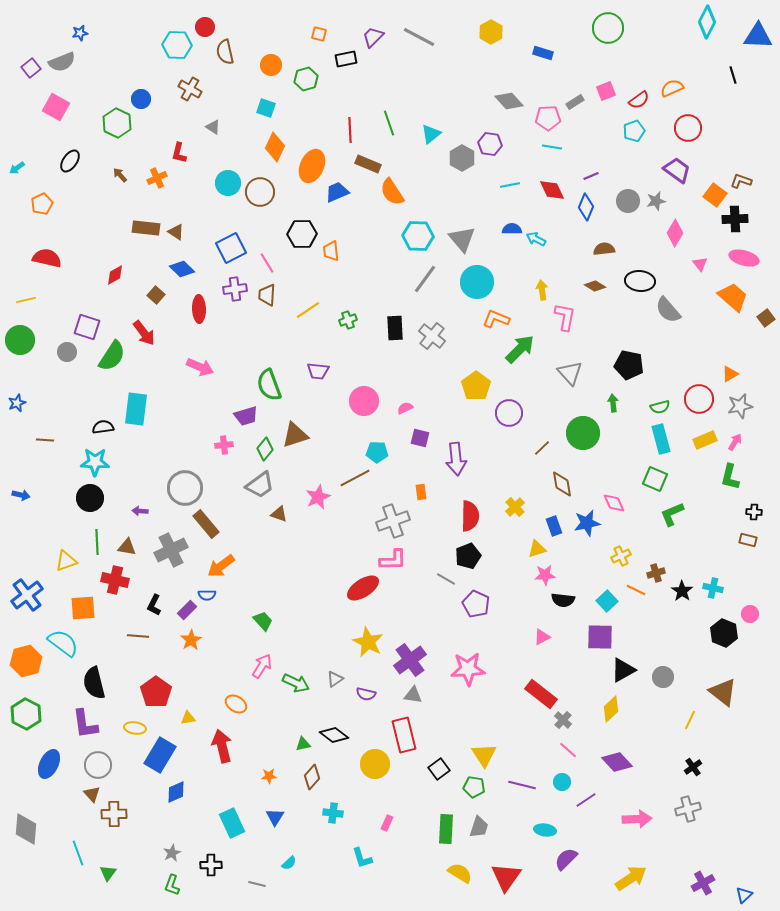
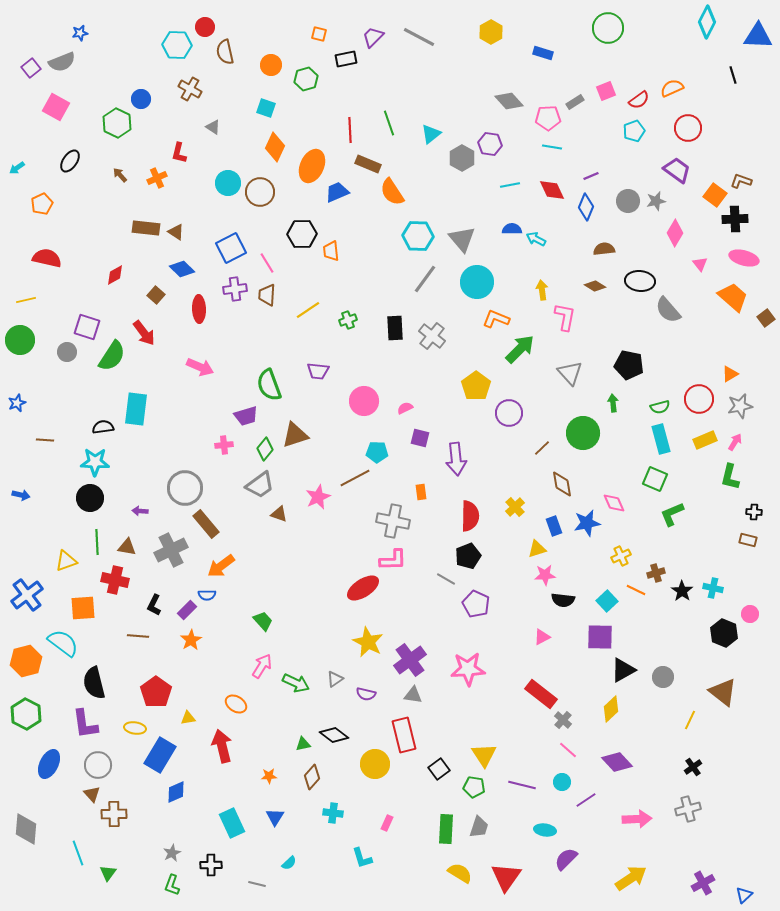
gray cross at (393, 521): rotated 32 degrees clockwise
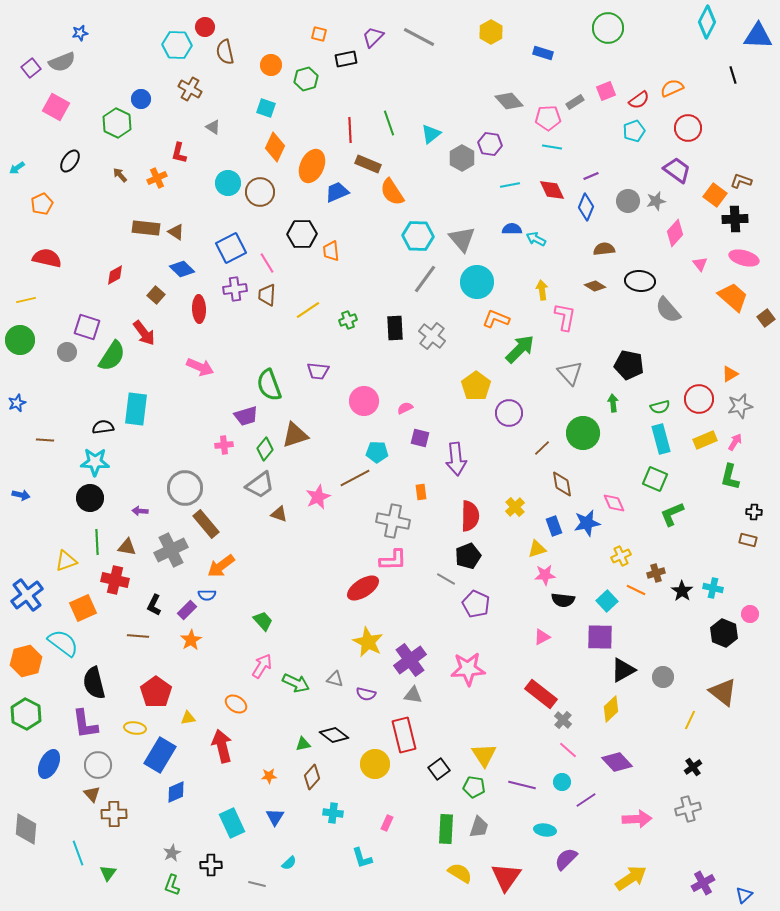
pink diamond at (675, 233): rotated 12 degrees clockwise
orange square at (83, 608): rotated 20 degrees counterclockwise
gray triangle at (335, 679): rotated 48 degrees clockwise
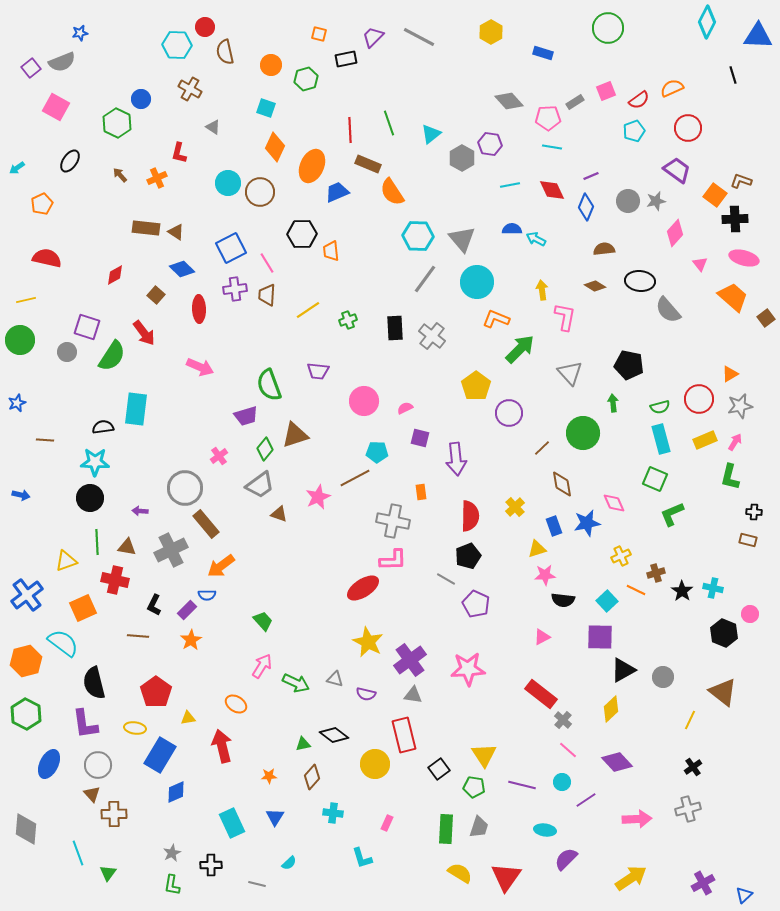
pink cross at (224, 445): moved 5 px left, 11 px down; rotated 30 degrees counterclockwise
green L-shape at (172, 885): rotated 10 degrees counterclockwise
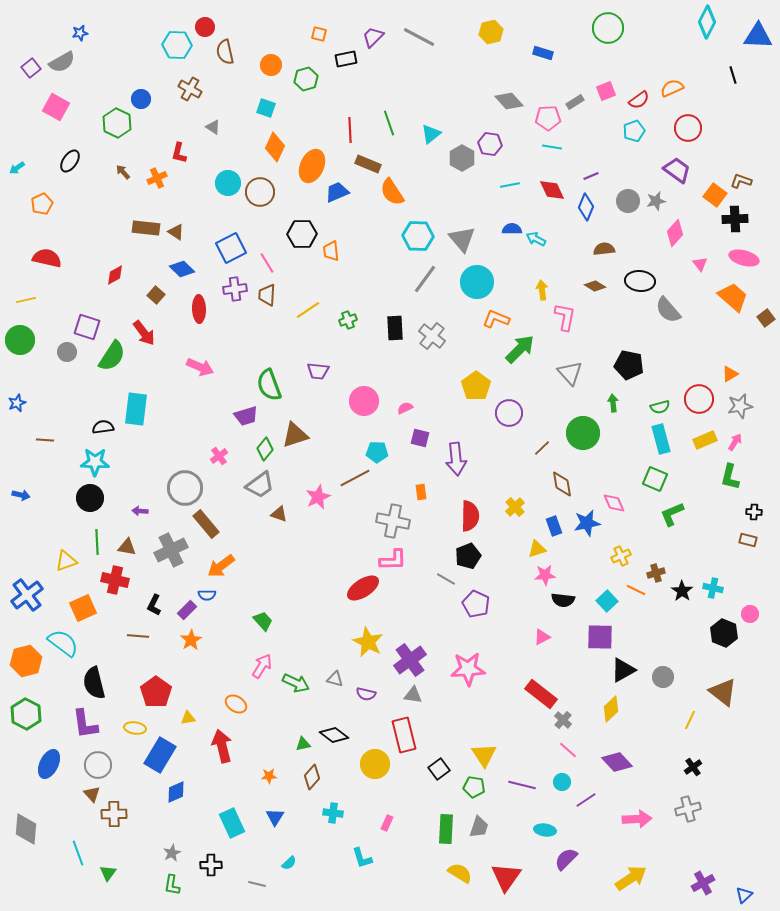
yellow hexagon at (491, 32): rotated 15 degrees clockwise
gray semicircle at (62, 62): rotated 8 degrees counterclockwise
brown arrow at (120, 175): moved 3 px right, 3 px up
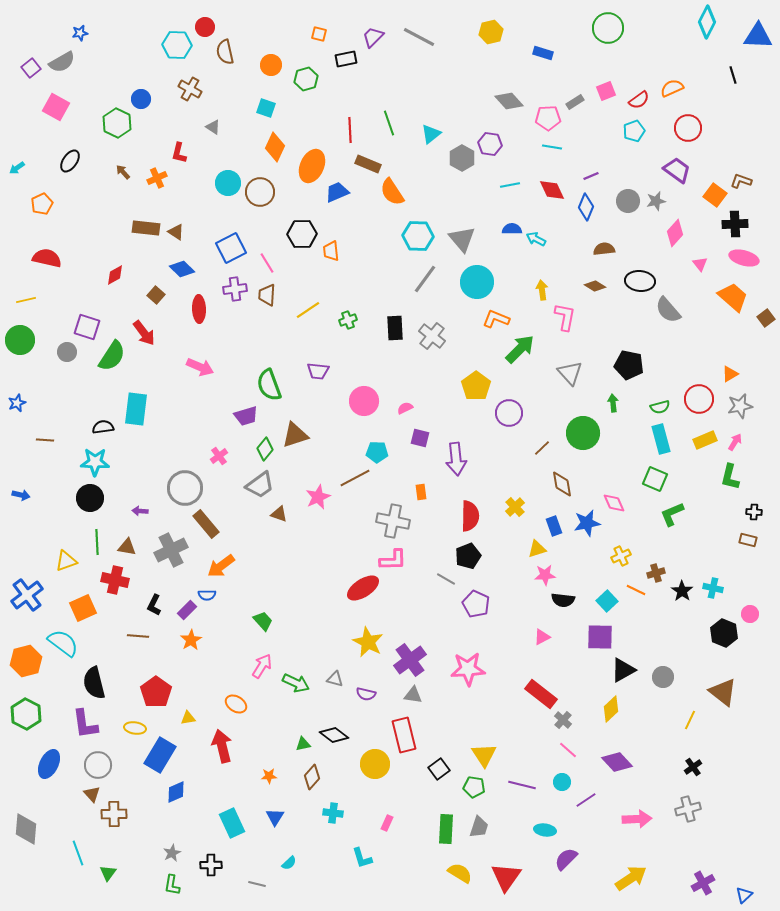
black cross at (735, 219): moved 5 px down
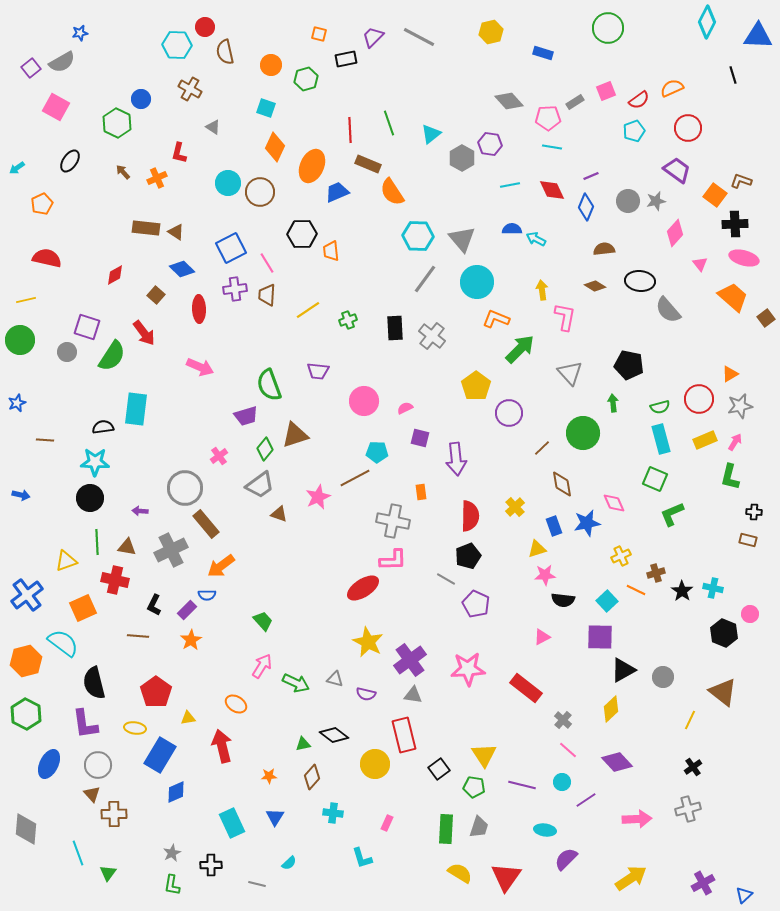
red rectangle at (541, 694): moved 15 px left, 6 px up
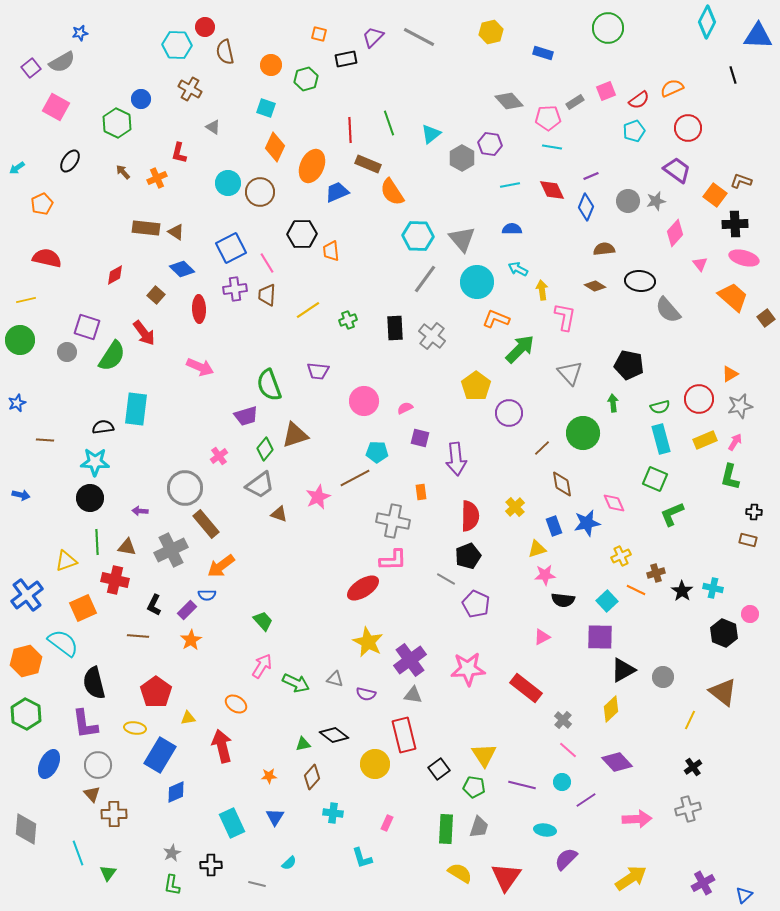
cyan arrow at (536, 239): moved 18 px left, 30 px down
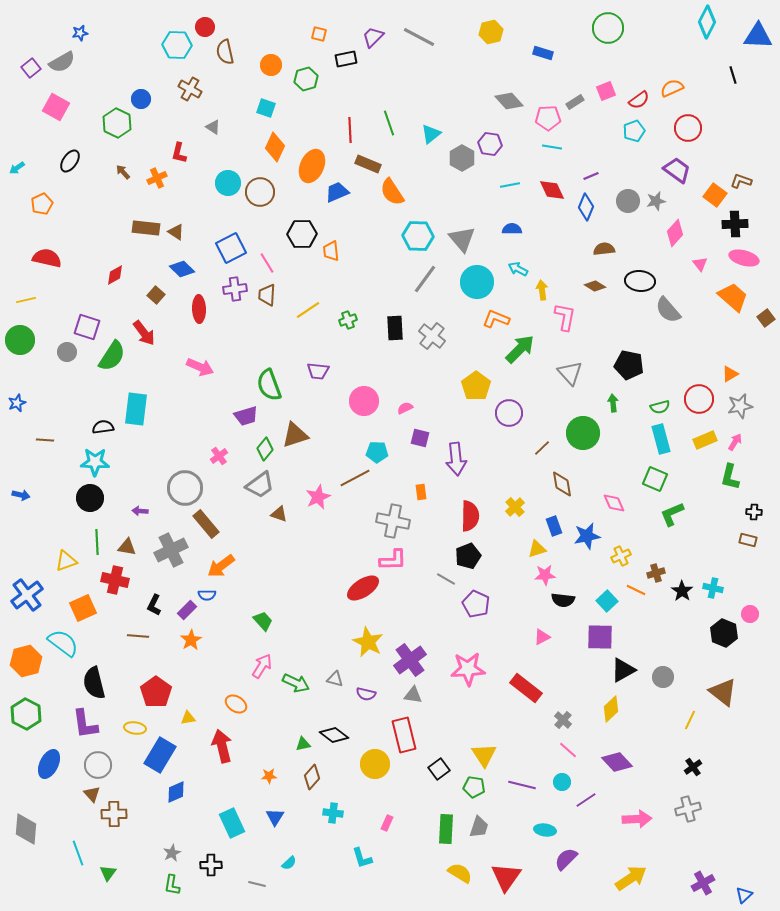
blue star at (587, 523): moved 13 px down
